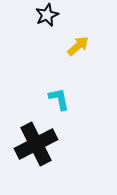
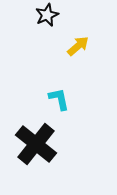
black cross: rotated 24 degrees counterclockwise
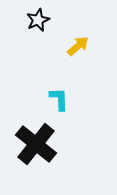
black star: moved 9 px left, 5 px down
cyan L-shape: rotated 10 degrees clockwise
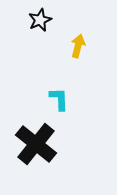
black star: moved 2 px right
yellow arrow: rotated 35 degrees counterclockwise
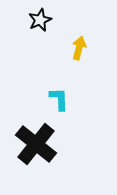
yellow arrow: moved 1 px right, 2 px down
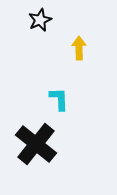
yellow arrow: rotated 15 degrees counterclockwise
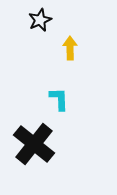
yellow arrow: moved 9 px left
black cross: moved 2 px left
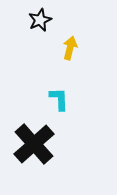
yellow arrow: rotated 15 degrees clockwise
black cross: rotated 9 degrees clockwise
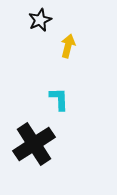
yellow arrow: moved 2 px left, 2 px up
black cross: rotated 9 degrees clockwise
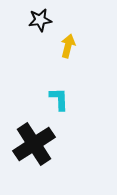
black star: rotated 15 degrees clockwise
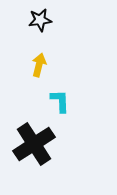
yellow arrow: moved 29 px left, 19 px down
cyan L-shape: moved 1 px right, 2 px down
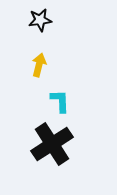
black cross: moved 18 px right
